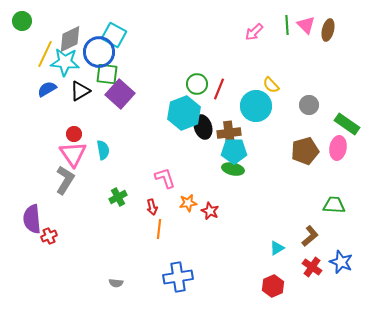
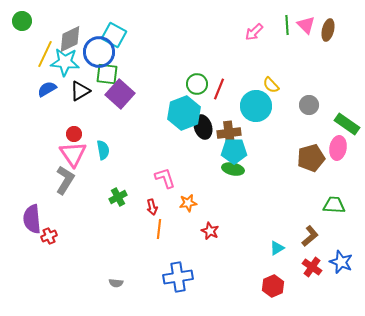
brown pentagon at (305, 151): moved 6 px right, 7 px down
red star at (210, 211): moved 20 px down
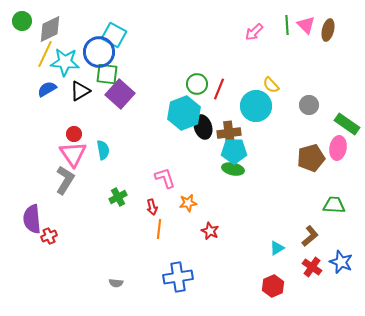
gray diamond at (70, 39): moved 20 px left, 10 px up
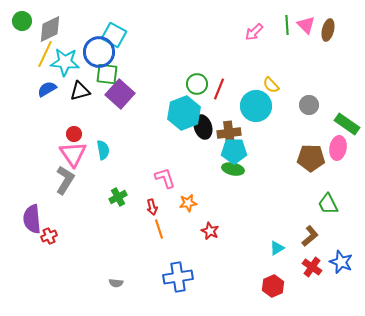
black triangle at (80, 91): rotated 15 degrees clockwise
brown pentagon at (311, 158): rotated 16 degrees clockwise
green trapezoid at (334, 205): moved 6 px left, 1 px up; rotated 120 degrees counterclockwise
orange line at (159, 229): rotated 24 degrees counterclockwise
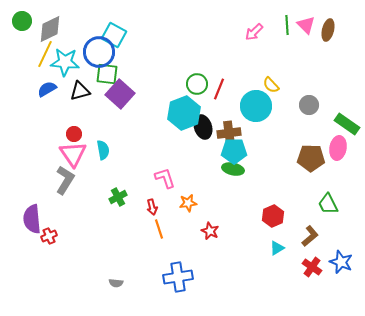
red hexagon at (273, 286): moved 70 px up
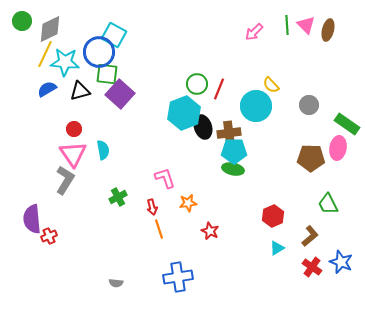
red circle at (74, 134): moved 5 px up
